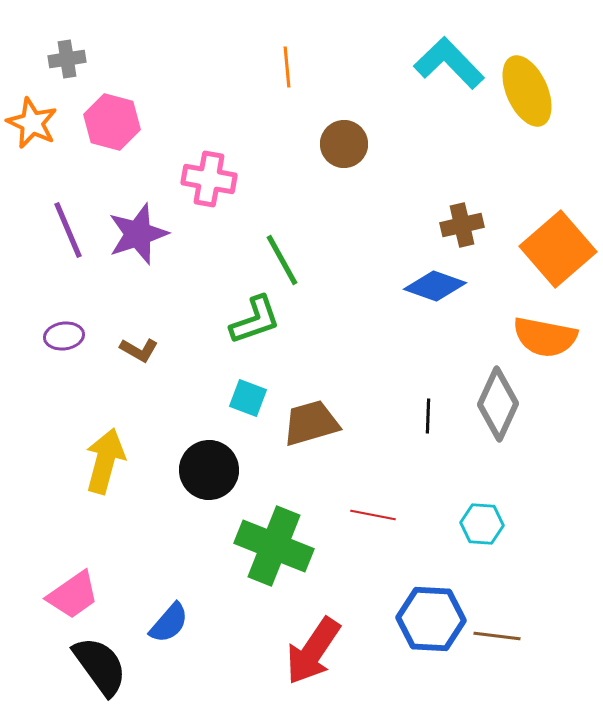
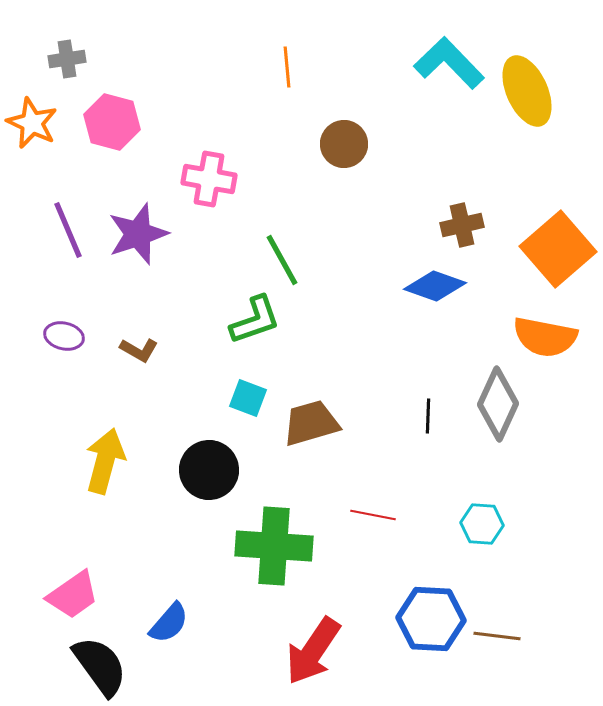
purple ellipse: rotated 21 degrees clockwise
green cross: rotated 18 degrees counterclockwise
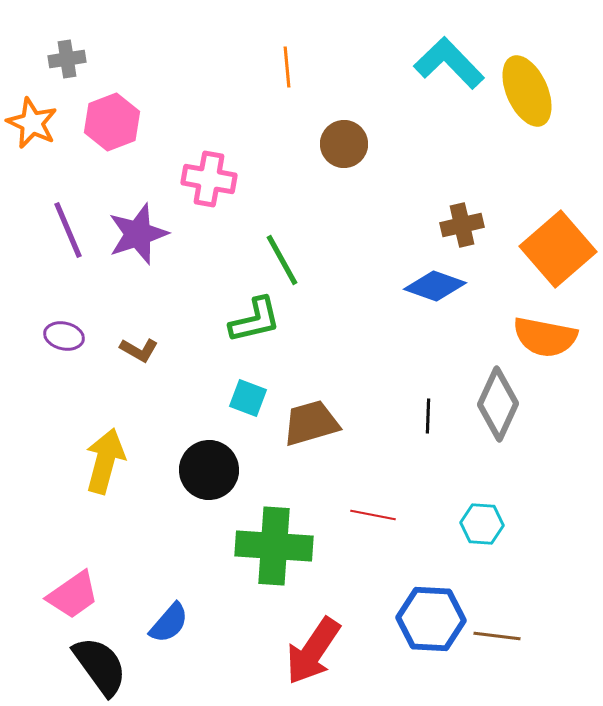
pink hexagon: rotated 24 degrees clockwise
green L-shape: rotated 6 degrees clockwise
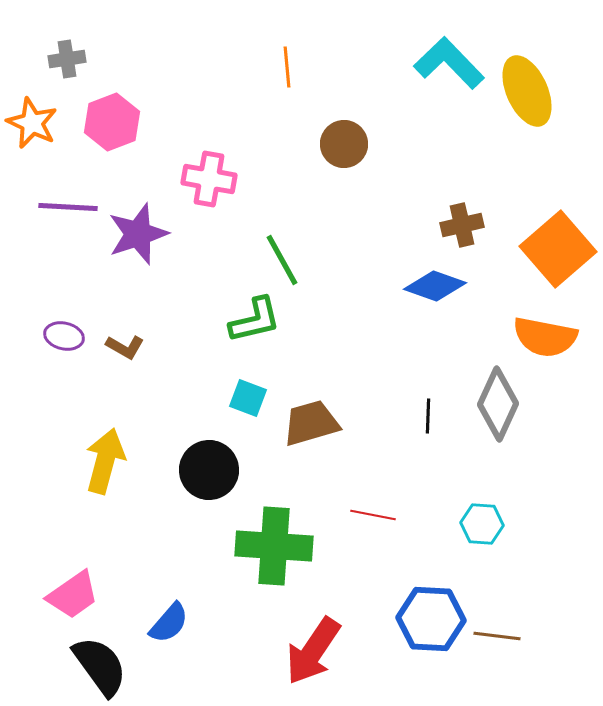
purple line: moved 23 px up; rotated 64 degrees counterclockwise
brown L-shape: moved 14 px left, 3 px up
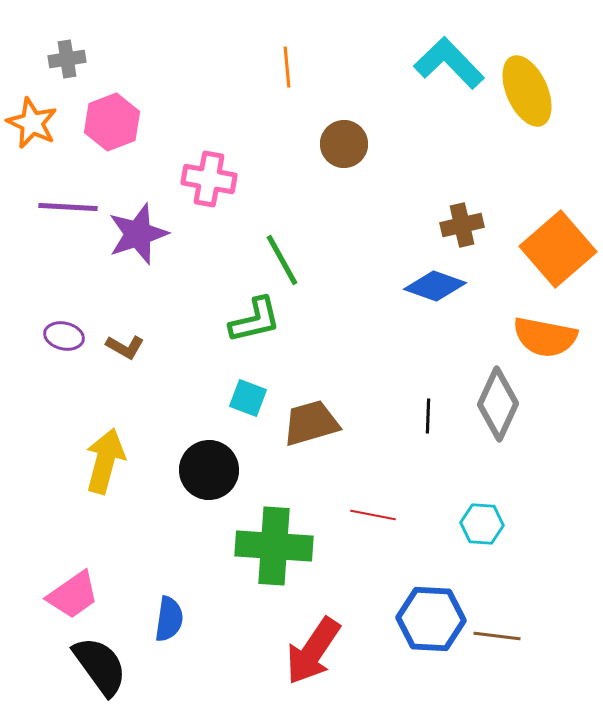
blue semicircle: moved 4 px up; rotated 33 degrees counterclockwise
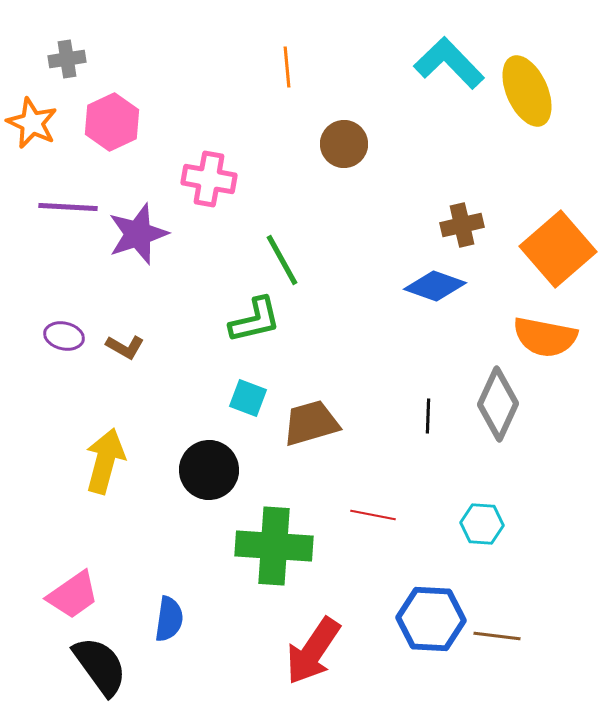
pink hexagon: rotated 4 degrees counterclockwise
